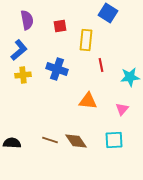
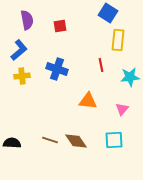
yellow rectangle: moved 32 px right
yellow cross: moved 1 px left, 1 px down
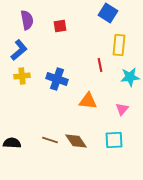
yellow rectangle: moved 1 px right, 5 px down
red line: moved 1 px left
blue cross: moved 10 px down
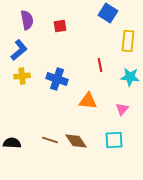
yellow rectangle: moved 9 px right, 4 px up
cyan star: rotated 12 degrees clockwise
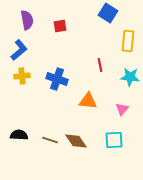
black semicircle: moved 7 px right, 8 px up
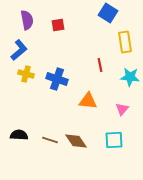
red square: moved 2 px left, 1 px up
yellow rectangle: moved 3 px left, 1 px down; rotated 15 degrees counterclockwise
yellow cross: moved 4 px right, 2 px up; rotated 21 degrees clockwise
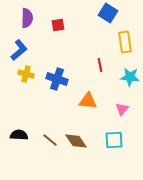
purple semicircle: moved 2 px up; rotated 12 degrees clockwise
brown line: rotated 21 degrees clockwise
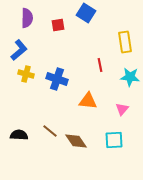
blue square: moved 22 px left
brown line: moved 9 px up
